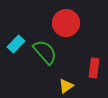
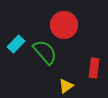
red circle: moved 2 px left, 2 px down
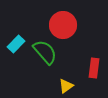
red circle: moved 1 px left
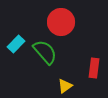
red circle: moved 2 px left, 3 px up
yellow triangle: moved 1 px left
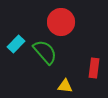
yellow triangle: rotated 42 degrees clockwise
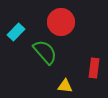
cyan rectangle: moved 12 px up
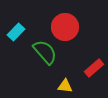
red circle: moved 4 px right, 5 px down
red rectangle: rotated 42 degrees clockwise
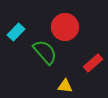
red rectangle: moved 1 px left, 5 px up
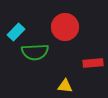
green semicircle: moved 10 px left; rotated 128 degrees clockwise
red rectangle: rotated 36 degrees clockwise
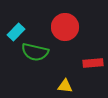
green semicircle: rotated 16 degrees clockwise
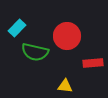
red circle: moved 2 px right, 9 px down
cyan rectangle: moved 1 px right, 4 px up
